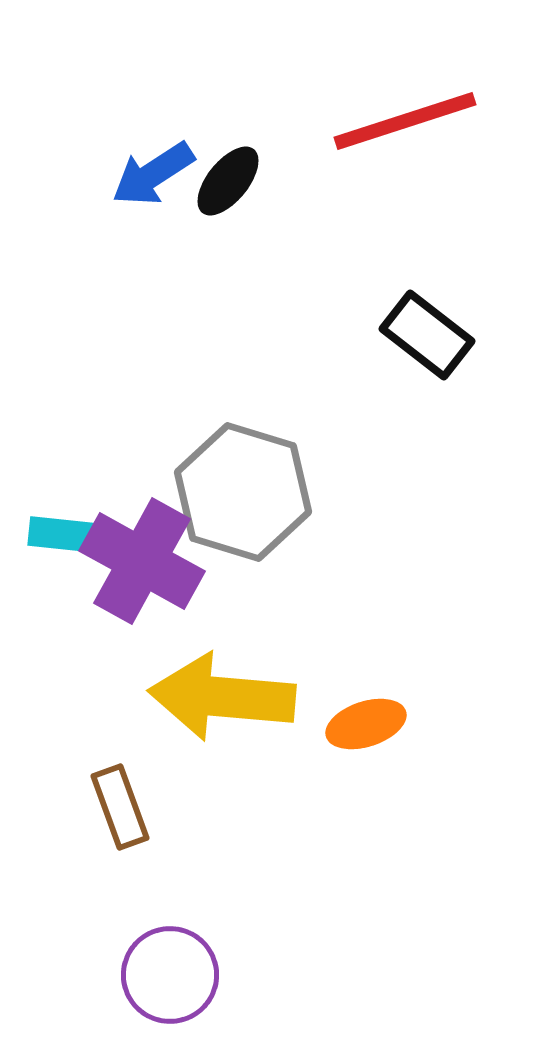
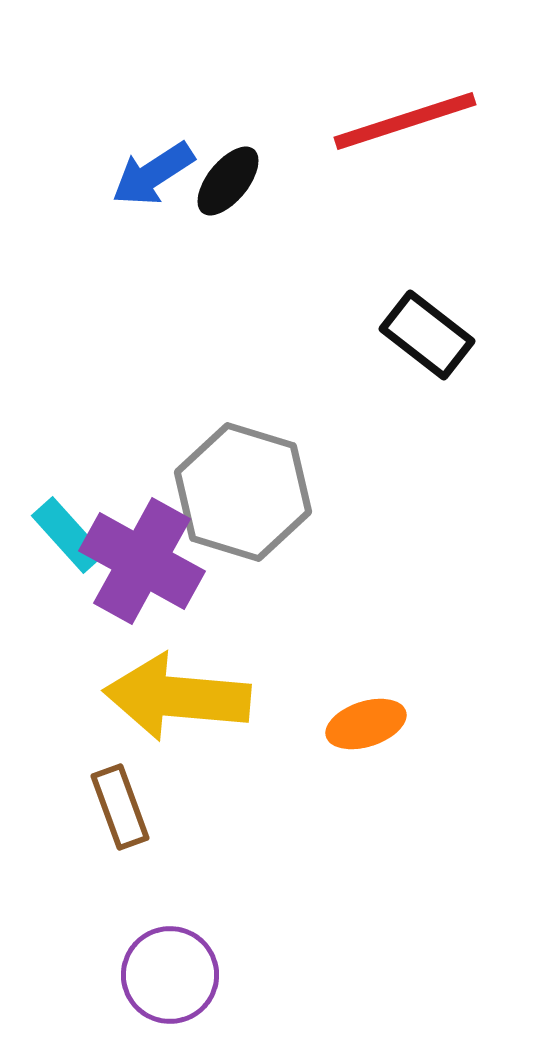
cyan rectangle: rotated 42 degrees clockwise
yellow arrow: moved 45 px left
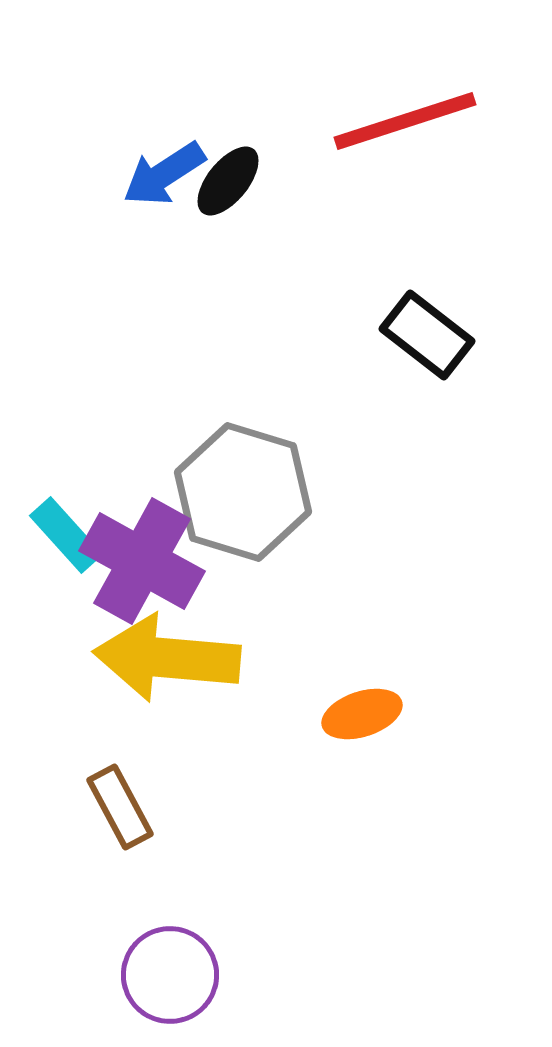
blue arrow: moved 11 px right
cyan rectangle: moved 2 px left
yellow arrow: moved 10 px left, 39 px up
orange ellipse: moved 4 px left, 10 px up
brown rectangle: rotated 8 degrees counterclockwise
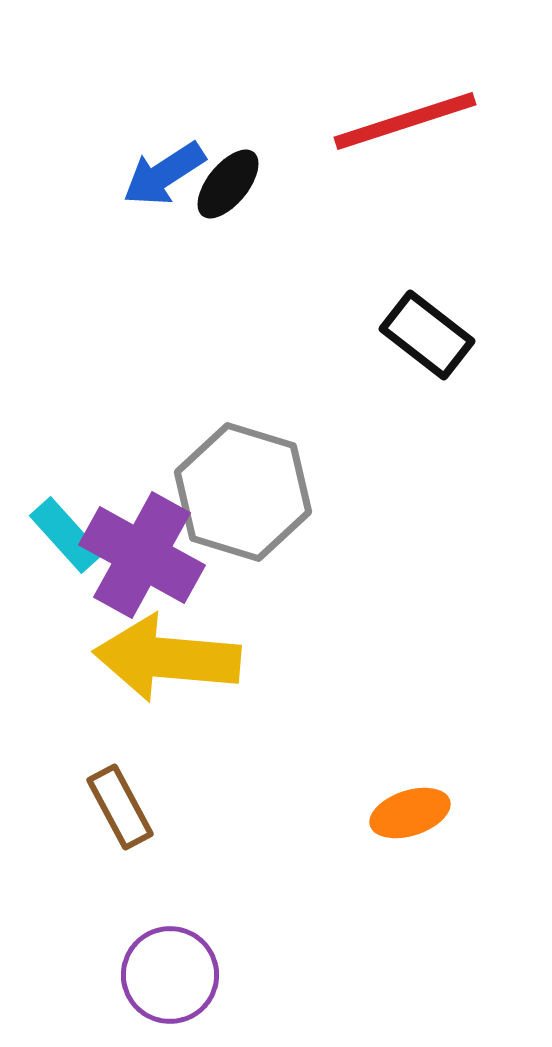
black ellipse: moved 3 px down
purple cross: moved 6 px up
orange ellipse: moved 48 px right, 99 px down
